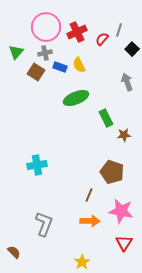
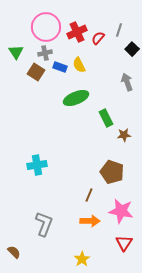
red semicircle: moved 4 px left, 1 px up
green triangle: rotated 14 degrees counterclockwise
yellow star: moved 3 px up
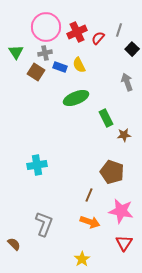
orange arrow: moved 1 px down; rotated 18 degrees clockwise
brown semicircle: moved 8 px up
